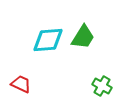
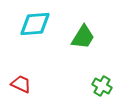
cyan diamond: moved 13 px left, 16 px up
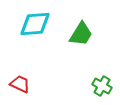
green trapezoid: moved 2 px left, 3 px up
red trapezoid: moved 1 px left
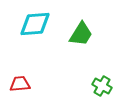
red trapezoid: rotated 30 degrees counterclockwise
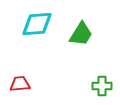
cyan diamond: moved 2 px right
green cross: rotated 30 degrees counterclockwise
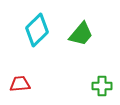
cyan diamond: moved 6 px down; rotated 40 degrees counterclockwise
green trapezoid: rotated 8 degrees clockwise
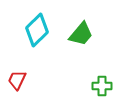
red trapezoid: moved 3 px left, 4 px up; rotated 60 degrees counterclockwise
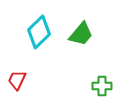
cyan diamond: moved 2 px right, 2 px down
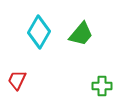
cyan diamond: rotated 16 degrees counterclockwise
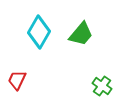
green cross: rotated 36 degrees clockwise
